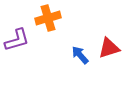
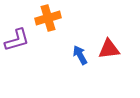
red triangle: moved 1 px down; rotated 10 degrees clockwise
blue arrow: rotated 12 degrees clockwise
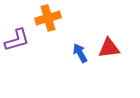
red triangle: moved 1 px up
blue arrow: moved 2 px up
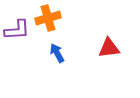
purple L-shape: moved 10 px up; rotated 12 degrees clockwise
blue arrow: moved 23 px left
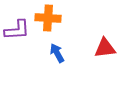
orange cross: rotated 20 degrees clockwise
red triangle: moved 4 px left
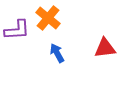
orange cross: rotated 35 degrees clockwise
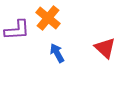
red triangle: rotated 50 degrees clockwise
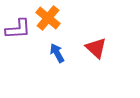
purple L-shape: moved 1 px right, 1 px up
red triangle: moved 9 px left
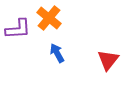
orange cross: moved 1 px right
red triangle: moved 12 px right, 12 px down; rotated 25 degrees clockwise
